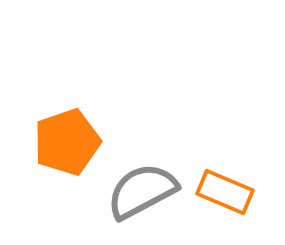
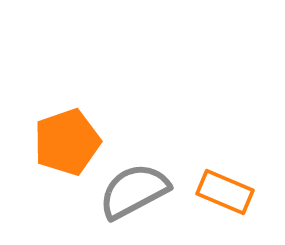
gray semicircle: moved 8 px left
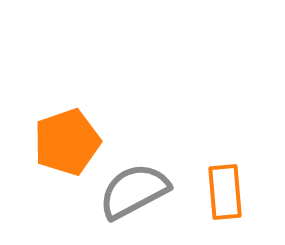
orange rectangle: rotated 62 degrees clockwise
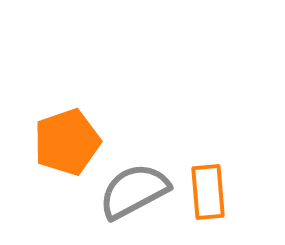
orange rectangle: moved 17 px left
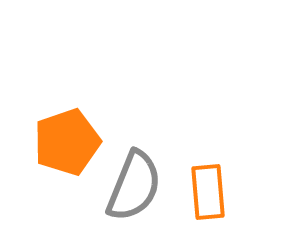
gray semicircle: moved 5 px up; rotated 140 degrees clockwise
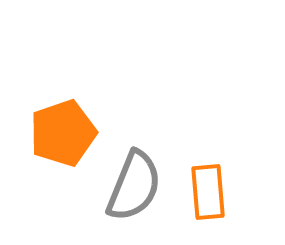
orange pentagon: moved 4 px left, 9 px up
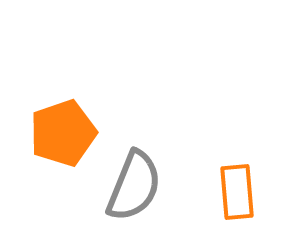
orange rectangle: moved 29 px right
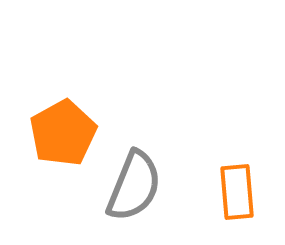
orange pentagon: rotated 10 degrees counterclockwise
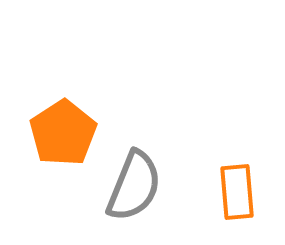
orange pentagon: rotated 4 degrees counterclockwise
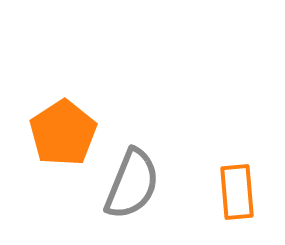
gray semicircle: moved 2 px left, 2 px up
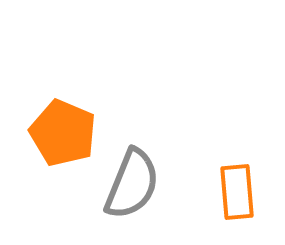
orange pentagon: rotated 16 degrees counterclockwise
